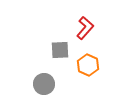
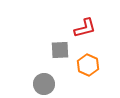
red L-shape: rotated 35 degrees clockwise
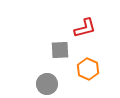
orange hexagon: moved 4 px down
gray circle: moved 3 px right
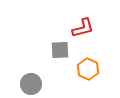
red L-shape: moved 2 px left
gray circle: moved 16 px left
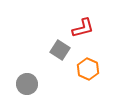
gray square: rotated 36 degrees clockwise
gray circle: moved 4 px left
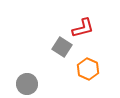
gray square: moved 2 px right, 3 px up
